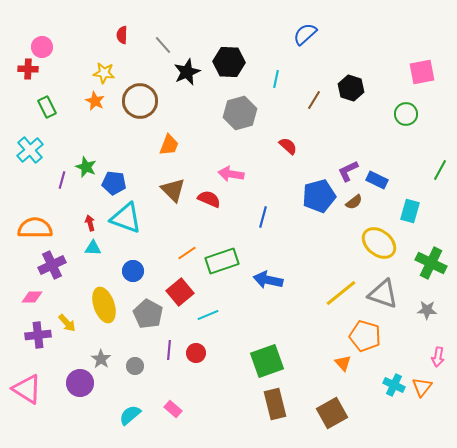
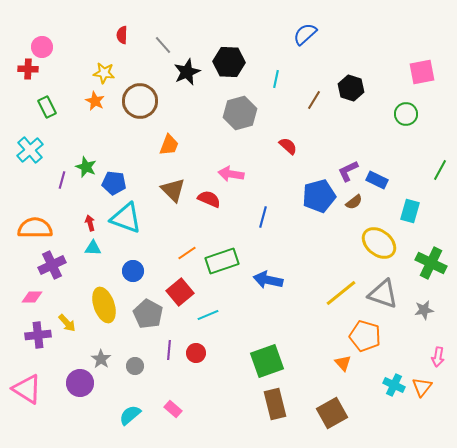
gray star at (427, 310): moved 3 px left; rotated 12 degrees counterclockwise
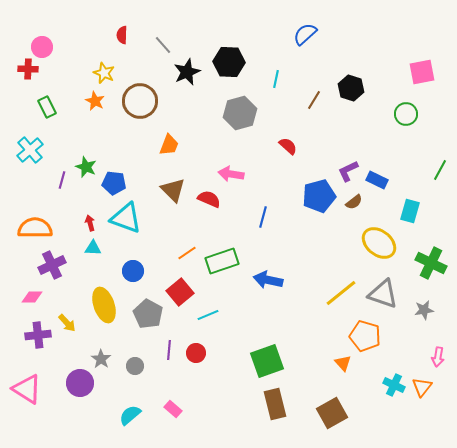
yellow star at (104, 73): rotated 15 degrees clockwise
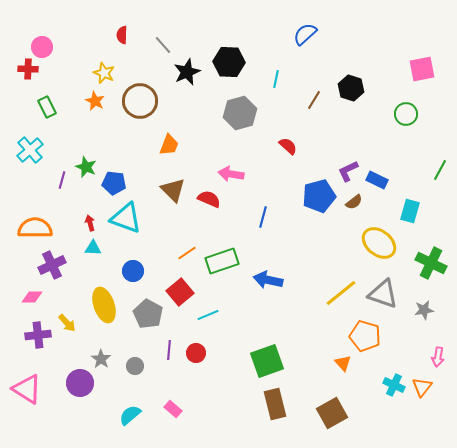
pink square at (422, 72): moved 3 px up
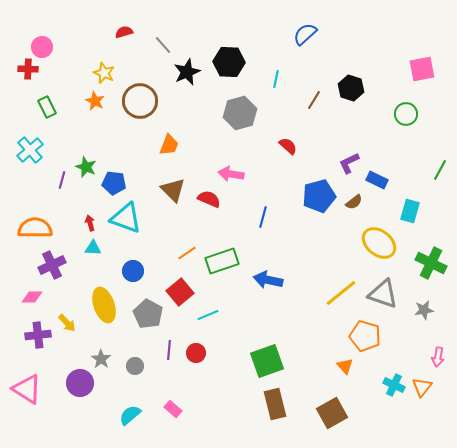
red semicircle at (122, 35): moved 2 px right, 3 px up; rotated 72 degrees clockwise
purple L-shape at (348, 171): moved 1 px right, 8 px up
orange triangle at (343, 363): moved 2 px right, 3 px down
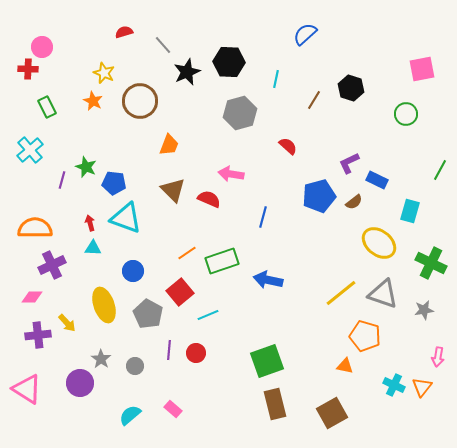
orange star at (95, 101): moved 2 px left
orange triangle at (345, 366): rotated 36 degrees counterclockwise
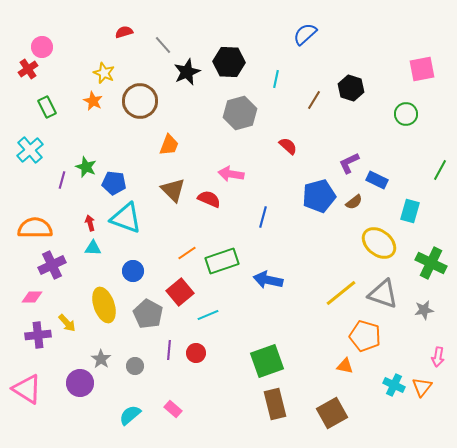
red cross at (28, 69): rotated 36 degrees counterclockwise
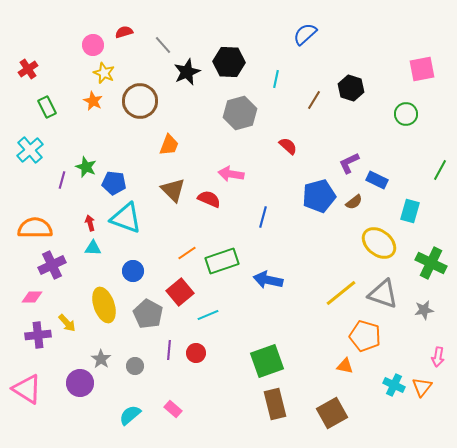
pink circle at (42, 47): moved 51 px right, 2 px up
